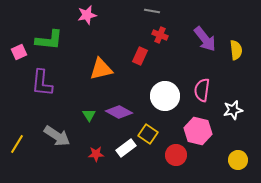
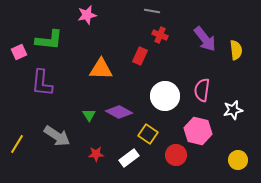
orange triangle: rotated 15 degrees clockwise
white rectangle: moved 3 px right, 10 px down
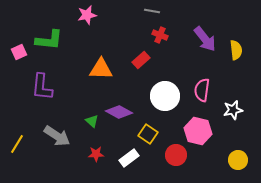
red rectangle: moved 1 px right, 4 px down; rotated 24 degrees clockwise
purple L-shape: moved 4 px down
green triangle: moved 3 px right, 6 px down; rotated 16 degrees counterclockwise
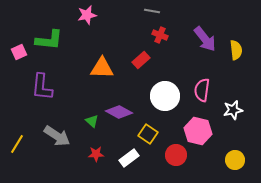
orange triangle: moved 1 px right, 1 px up
yellow circle: moved 3 px left
